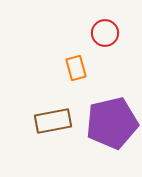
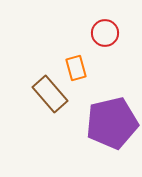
brown rectangle: moved 3 px left, 27 px up; rotated 60 degrees clockwise
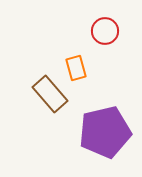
red circle: moved 2 px up
purple pentagon: moved 7 px left, 9 px down
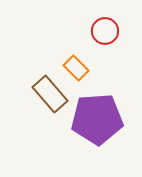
orange rectangle: rotated 30 degrees counterclockwise
purple pentagon: moved 8 px left, 13 px up; rotated 9 degrees clockwise
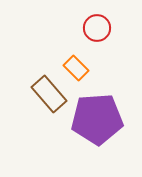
red circle: moved 8 px left, 3 px up
brown rectangle: moved 1 px left
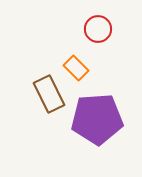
red circle: moved 1 px right, 1 px down
brown rectangle: rotated 15 degrees clockwise
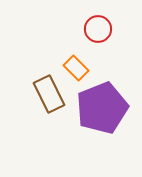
purple pentagon: moved 5 px right, 11 px up; rotated 18 degrees counterclockwise
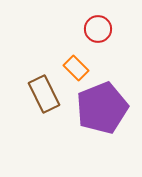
brown rectangle: moved 5 px left
